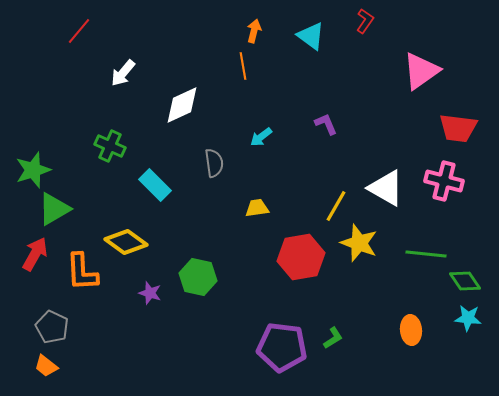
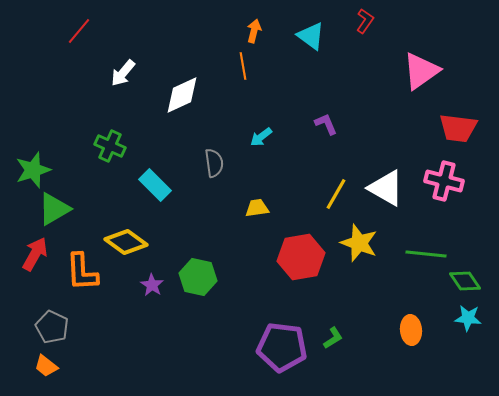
white diamond: moved 10 px up
yellow line: moved 12 px up
purple star: moved 2 px right, 8 px up; rotated 15 degrees clockwise
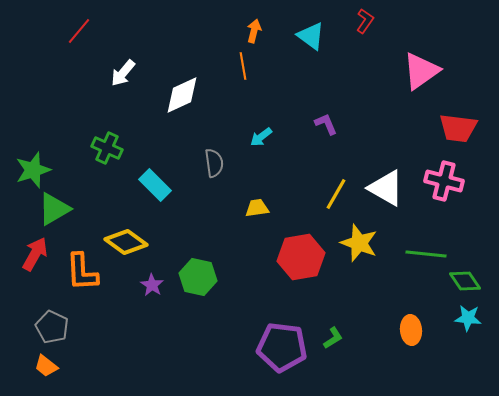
green cross: moved 3 px left, 2 px down
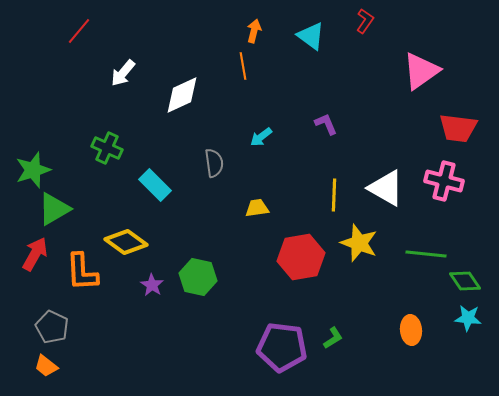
yellow line: moved 2 px left, 1 px down; rotated 28 degrees counterclockwise
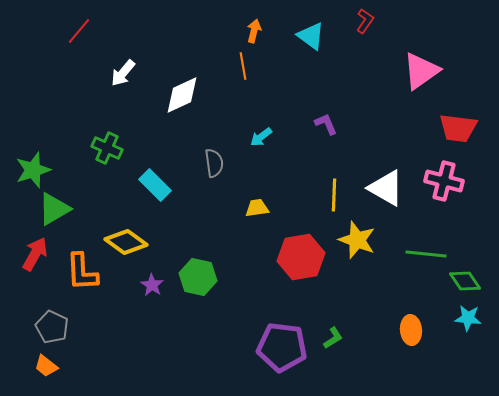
yellow star: moved 2 px left, 3 px up
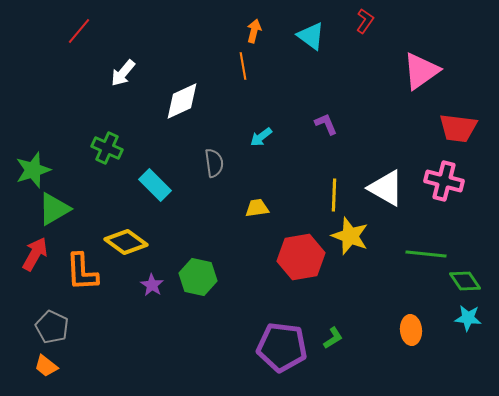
white diamond: moved 6 px down
yellow star: moved 7 px left, 4 px up
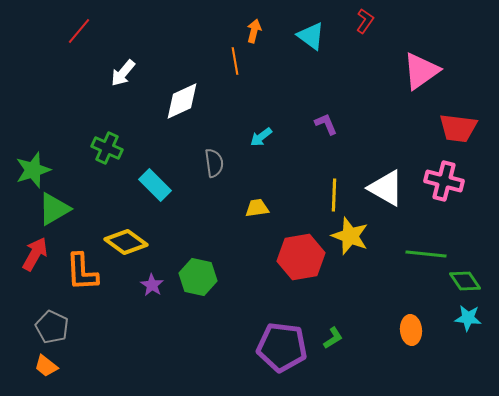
orange line: moved 8 px left, 5 px up
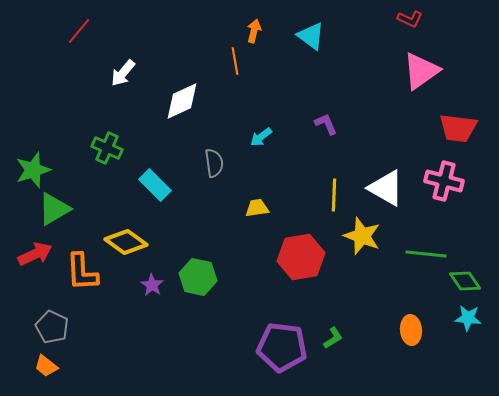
red L-shape: moved 45 px right, 2 px up; rotated 80 degrees clockwise
yellow star: moved 12 px right
red arrow: rotated 36 degrees clockwise
